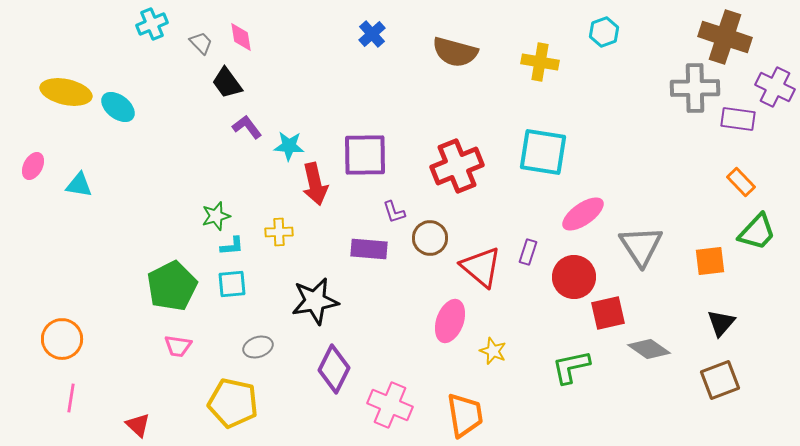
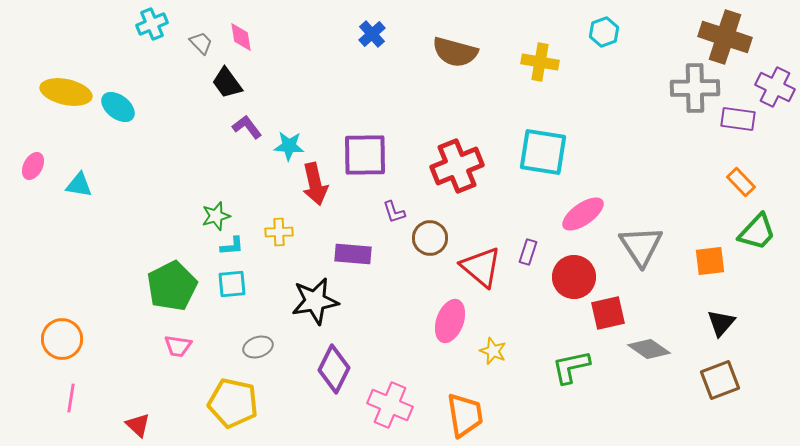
purple rectangle at (369, 249): moved 16 px left, 5 px down
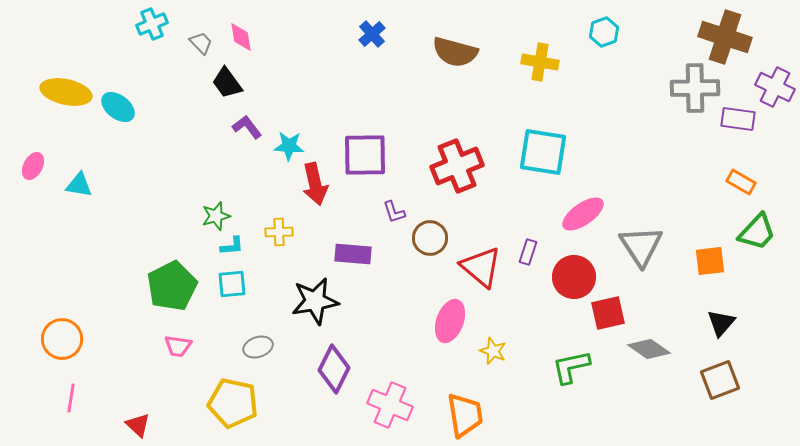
orange rectangle at (741, 182): rotated 16 degrees counterclockwise
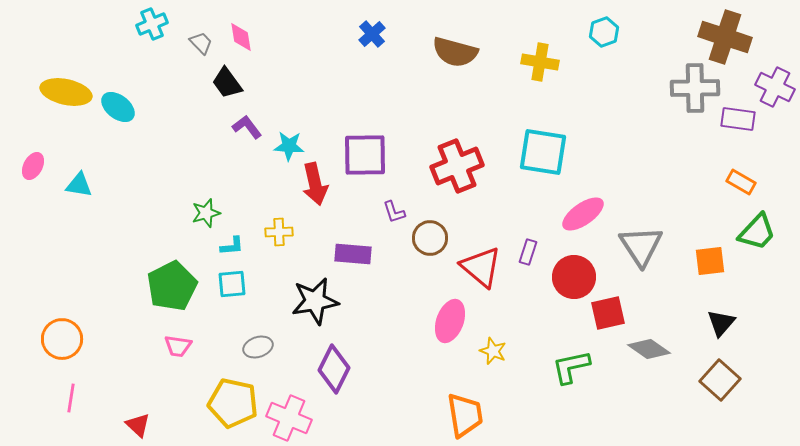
green star at (216, 216): moved 10 px left, 3 px up
brown square at (720, 380): rotated 27 degrees counterclockwise
pink cross at (390, 405): moved 101 px left, 13 px down
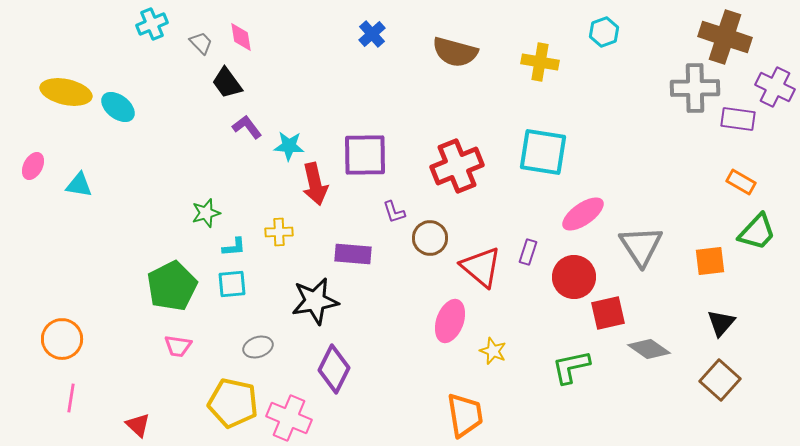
cyan L-shape at (232, 246): moved 2 px right, 1 px down
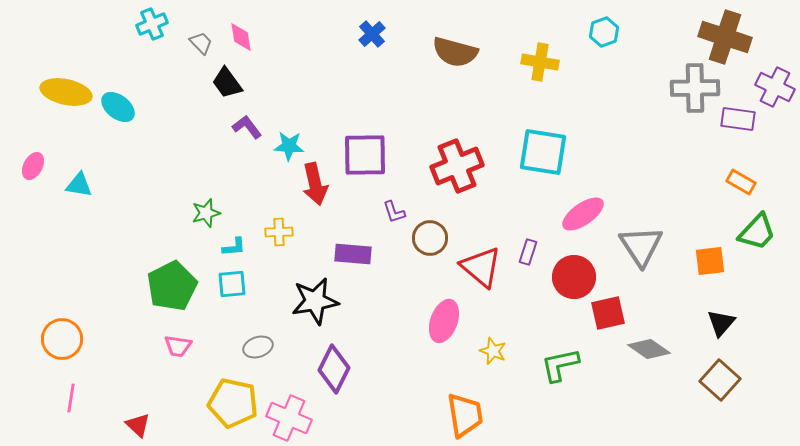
pink ellipse at (450, 321): moved 6 px left
green L-shape at (571, 367): moved 11 px left, 2 px up
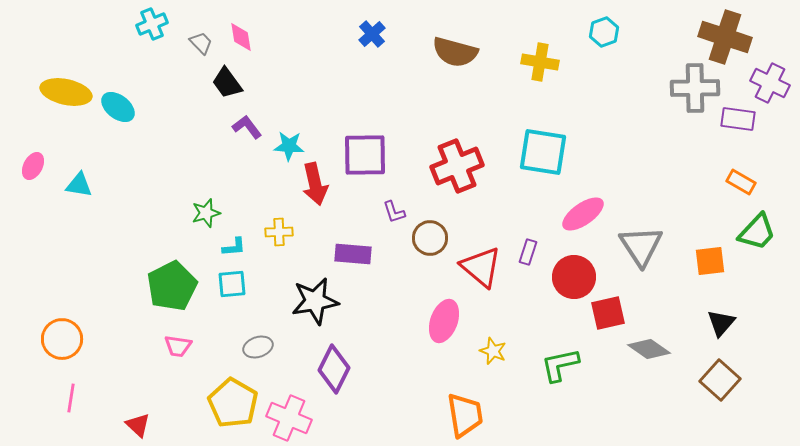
purple cross at (775, 87): moved 5 px left, 4 px up
yellow pentagon at (233, 403): rotated 18 degrees clockwise
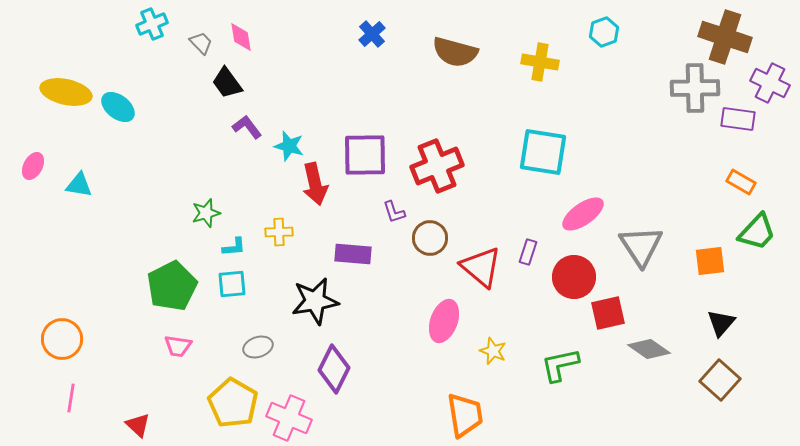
cyan star at (289, 146): rotated 12 degrees clockwise
red cross at (457, 166): moved 20 px left
